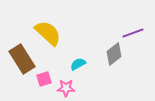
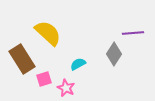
purple line: rotated 15 degrees clockwise
gray diamond: rotated 20 degrees counterclockwise
pink star: rotated 24 degrees clockwise
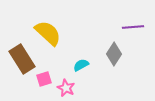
purple line: moved 6 px up
cyan semicircle: moved 3 px right, 1 px down
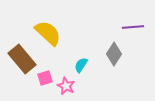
brown rectangle: rotated 8 degrees counterclockwise
cyan semicircle: rotated 28 degrees counterclockwise
pink square: moved 1 px right, 1 px up
pink star: moved 2 px up
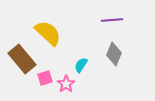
purple line: moved 21 px left, 7 px up
gray diamond: rotated 10 degrees counterclockwise
pink star: moved 2 px up; rotated 12 degrees clockwise
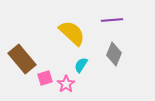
yellow semicircle: moved 24 px right
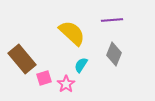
pink square: moved 1 px left
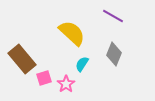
purple line: moved 1 px right, 4 px up; rotated 35 degrees clockwise
cyan semicircle: moved 1 px right, 1 px up
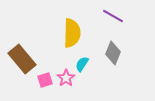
yellow semicircle: rotated 48 degrees clockwise
gray diamond: moved 1 px left, 1 px up
pink square: moved 1 px right, 2 px down
pink star: moved 6 px up
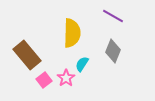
gray diamond: moved 2 px up
brown rectangle: moved 5 px right, 4 px up
pink square: moved 1 px left; rotated 21 degrees counterclockwise
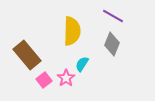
yellow semicircle: moved 2 px up
gray diamond: moved 1 px left, 7 px up
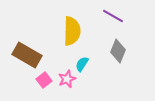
gray diamond: moved 6 px right, 7 px down
brown rectangle: rotated 20 degrees counterclockwise
pink star: moved 1 px right, 1 px down; rotated 12 degrees clockwise
